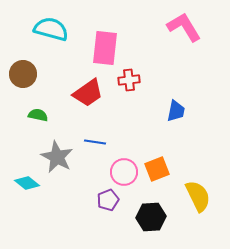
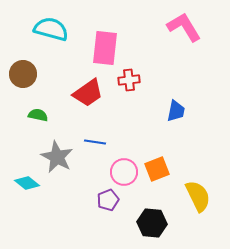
black hexagon: moved 1 px right, 6 px down; rotated 8 degrees clockwise
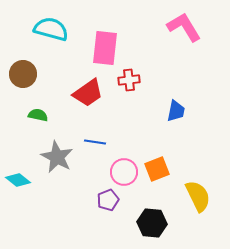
cyan diamond: moved 9 px left, 3 px up
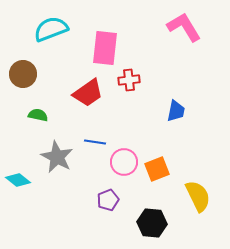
cyan semicircle: rotated 36 degrees counterclockwise
pink circle: moved 10 px up
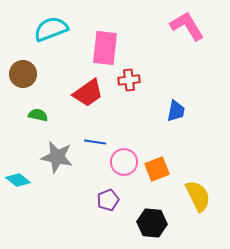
pink L-shape: moved 3 px right, 1 px up
gray star: rotated 16 degrees counterclockwise
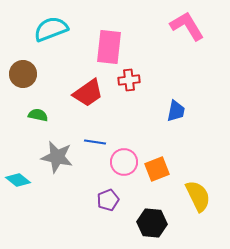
pink rectangle: moved 4 px right, 1 px up
